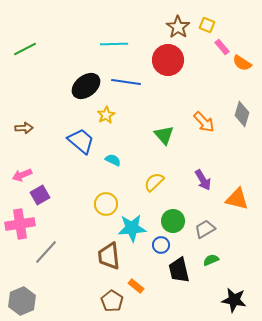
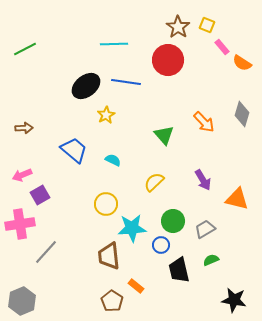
blue trapezoid: moved 7 px left, 9 px down
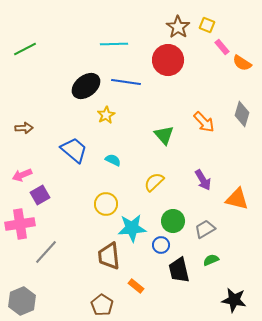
brown pentagon: moved 10 px left, 4 px down
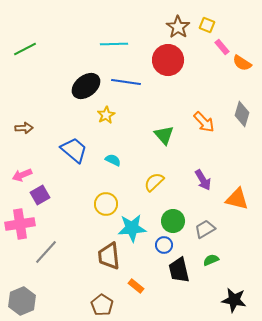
blue circle: moved 3 px right
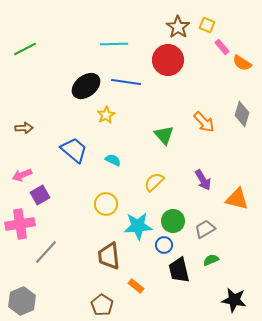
cyan star: moved 6 px right, 2 px up
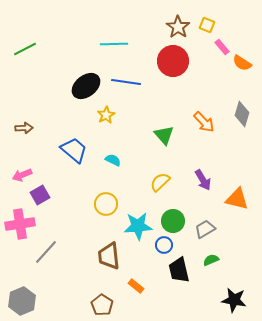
red circle: moved 5 px right, 1 px down
yellow semicircle: moved 6 px right
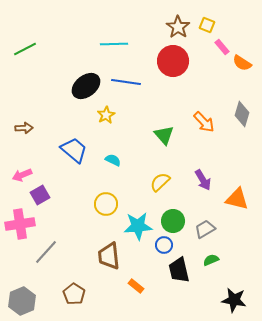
brown pentagon: moved 28 px left, 11 px up
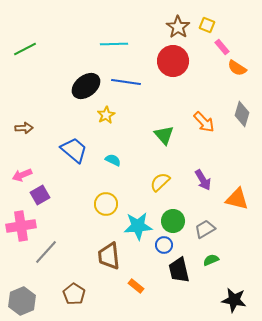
orange semicircle: moved 5 px left, 5 px down
pink cross: moved 1 px right, 2 px down
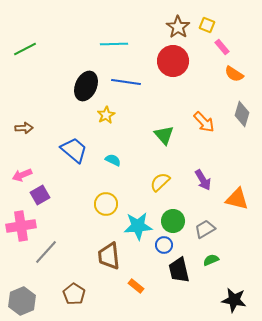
orange semicircle: moved 3 px left, 6 px down
black ellipse: rotated 28 degrees counterclockwise
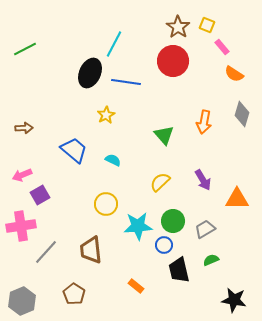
cyan line: rotated 60 degrees counterclockwise
black ellipse: moved 4 px right, 13 px up
orange arrow: rotated 55 degrees clockwise
orange triangle: rotated 15 degrees counterclockwise
brown trapezoid: moved 18 px left, 6 px up
